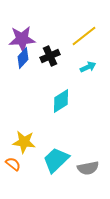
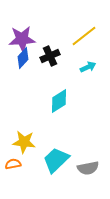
cyan diamond: moved 2 px left
orange semicircle: rotated 49 degrees counterclockwise
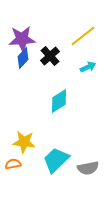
yellow line: moved 1 px left
black cross: rotated 18 degrees counterclockwise
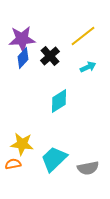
yellow star: moved 2 px left, 2 px down
cyan trapezoid: moved 2 px left, 1 px up
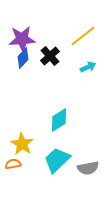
cyan diamond: moved 19 px down
yellow star: rotated 25 degrees clockwise
cyan trapezoid: moved 3 px right, 1 px down
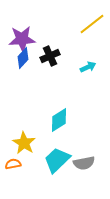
yellow line: moved 9 px right, 12 px up
black cross: rotated 18 degrees clockwise
yellow star: moved 2 px right, 1 px up
gray semicircle: moved 4 px left, 5 px up
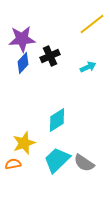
blue diamond: moved 5 px down
cyan diamond: moved 2 px left
yellow star: rotated 20 degrees clockwise
gray semicircle: rotated 45 degrees clockwise
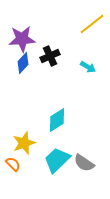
cyan arrow: rotated 56 degrees clockwise
orange semicircle: rotated 56 degrees clockwise
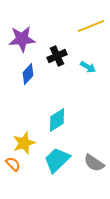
yellow line: moved 1 px left, 2 px down; rotated 16 degrees clockwise
black cross: moved 7 px right
blue diamond: moved 5 px right, 11 px down
gray semicircle: moved 10 px right
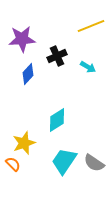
cyan trapezoid: moved 7 px right, 1 px down; rotated 12 degrees counterclockwise
